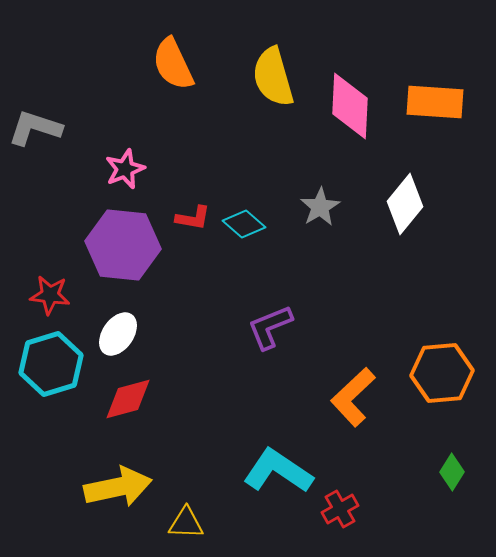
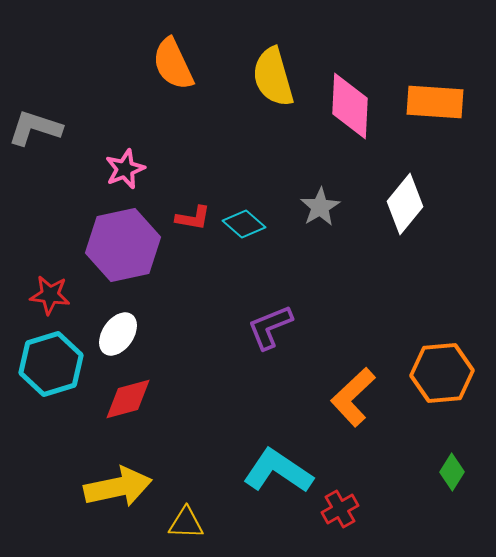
purple hexagon: rotated 18 degrees counterclockwise
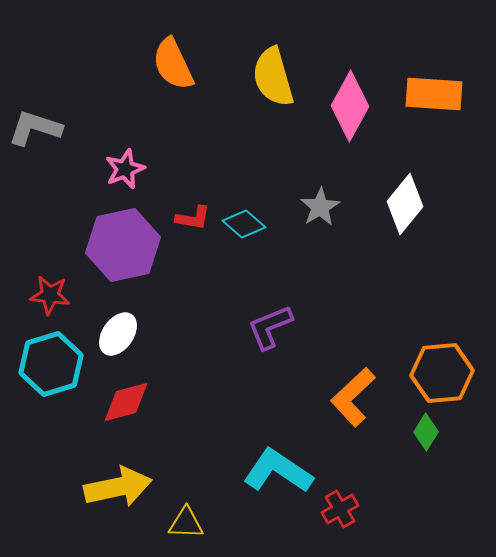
orange rectangle: moved 1 px left, 8 px up
pink diamond: rotated 26 degrees clockwise
red diamond: moved 2 px left, 3 px down
green diamond: moved 26 px left, 40 px up
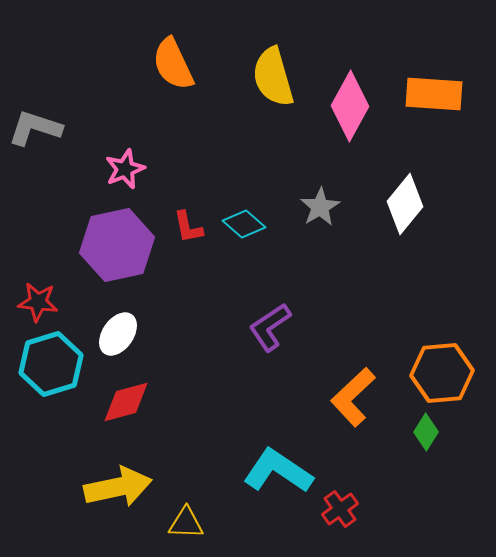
red L-shape: moved 5 px left, 9 px down; rotated 69 degrees clockwise
purple hexagon: moved 6 px left
red star: moved 12 px left, 7 px down
purple L-shape: rotated 12 degrees counterclockwise
red cross: rotated 6 degrees counterclockwise
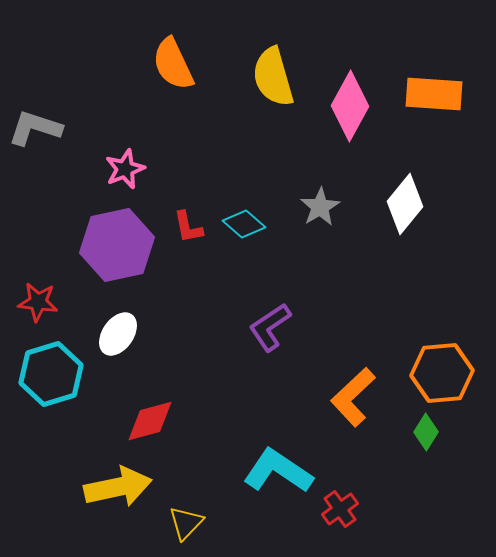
cyan hexagon: moved 10 px down
red diamond: moved 24 px right, 19 px down
yellow triangle: rotated 48 degrees counterclockwise
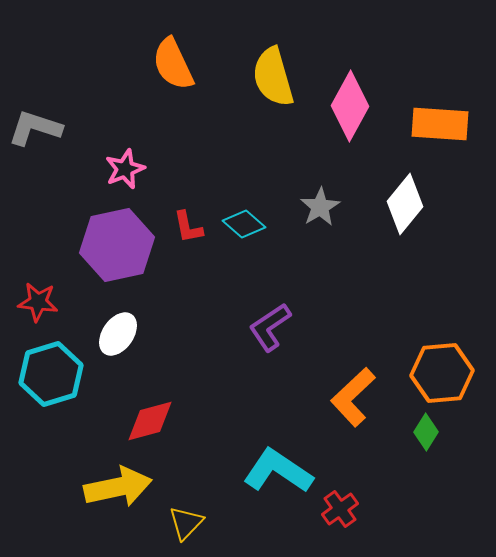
orange rectangle: moved 6 px right, 30 px down
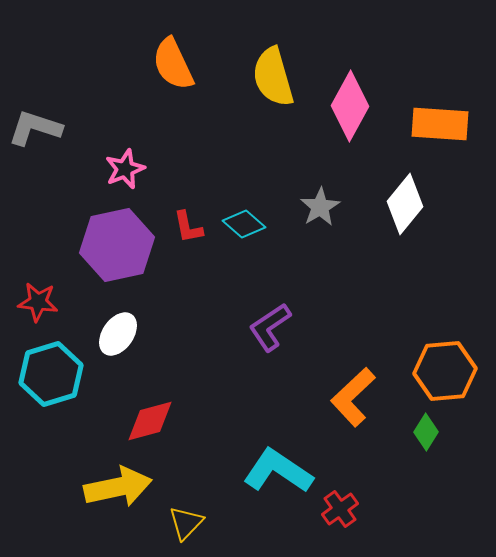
orange hexagon: moved 3 px right, 2 px up
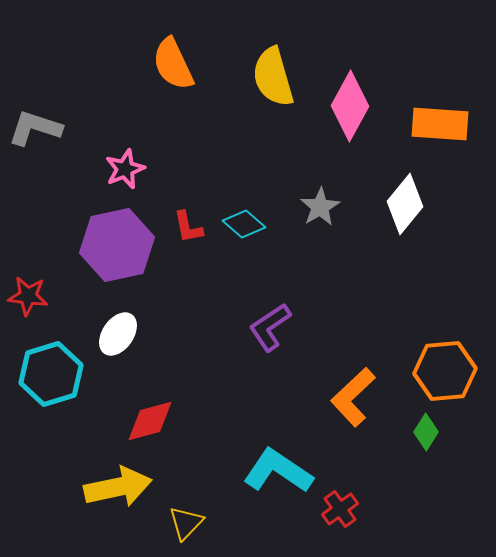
red star: moved 10 px left, 6 px up
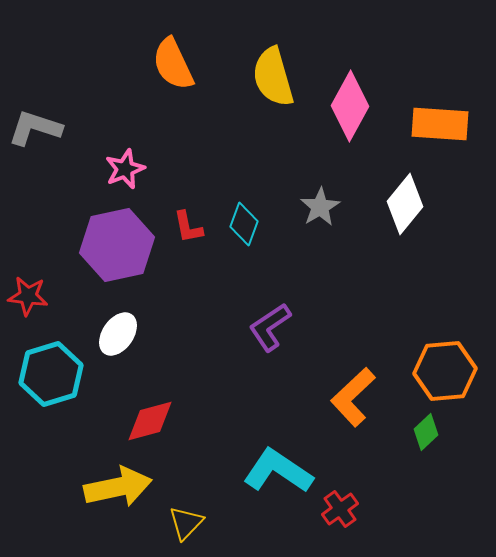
cyan diamond: rotated 69 degrees clockwise
green diamond: rotated 15 degrees clockwise
